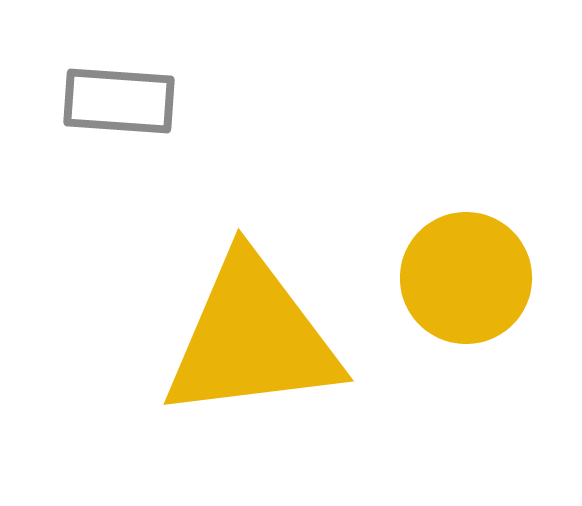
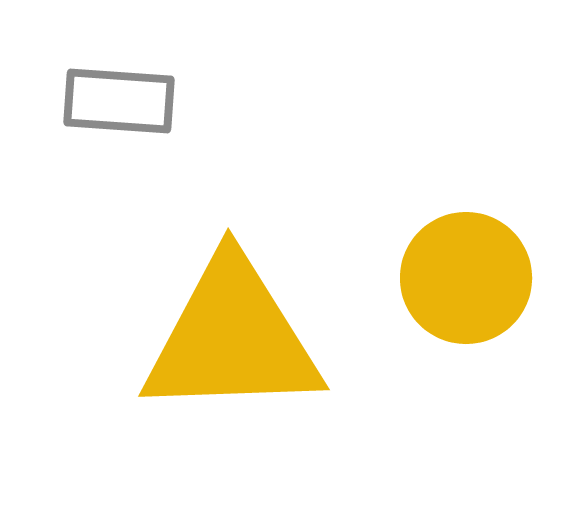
yellow triangle: moved 20 px left; rotated 5 degrees clockwise
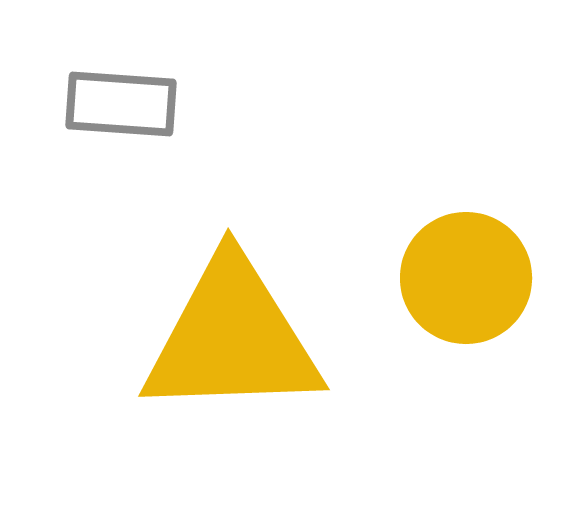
gray rectangle: moved 2 px right, 3 px down
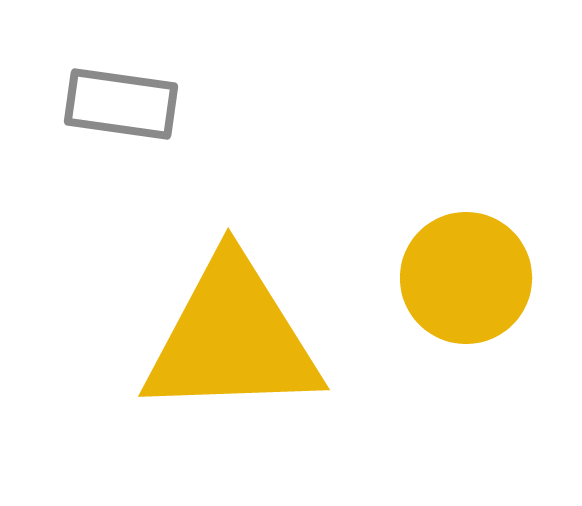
gray rectangle: rotated 4 degrees clockwise
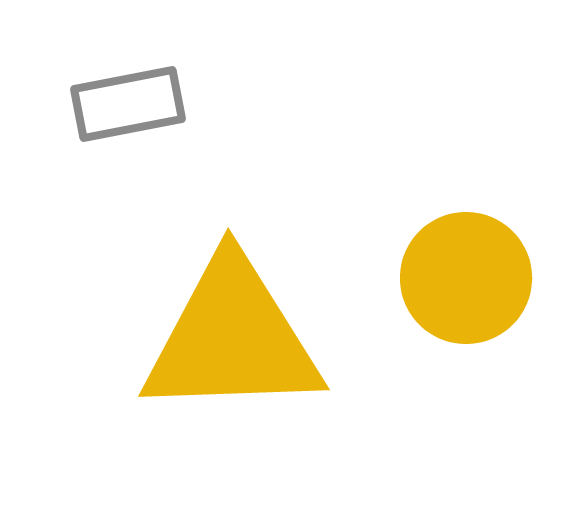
gray rectangle: moved 7 px right; rotated 19 degrees counterclockwise
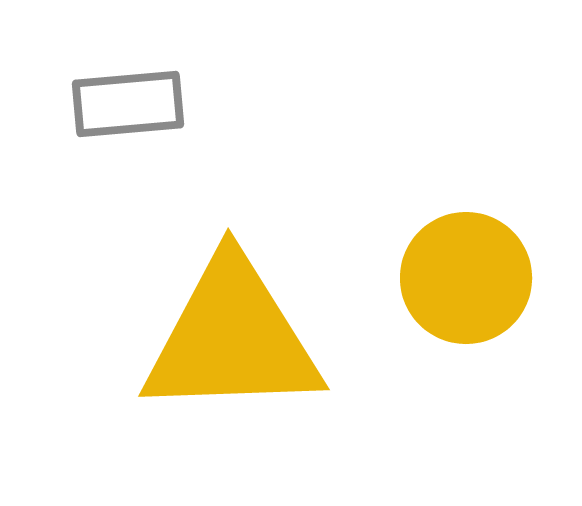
gray rectangle: rotated 6 degrees clockwise
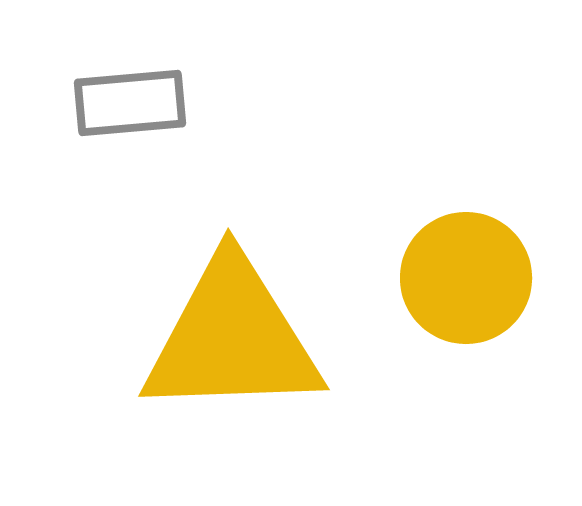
gray rectangle: moved 2 px right, 1 px up
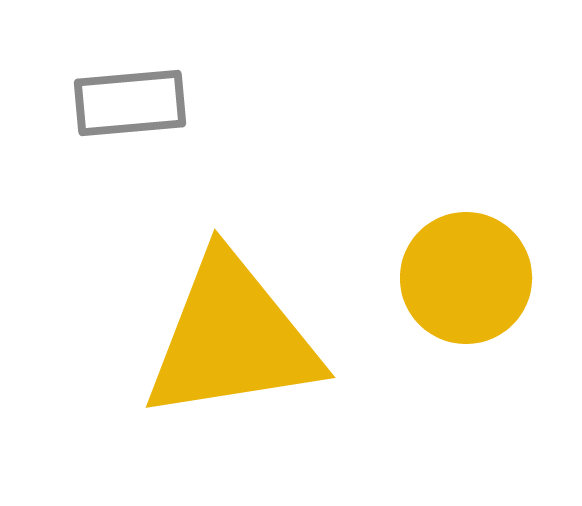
yellow triangle: rotated 7 degrees counterclockwise
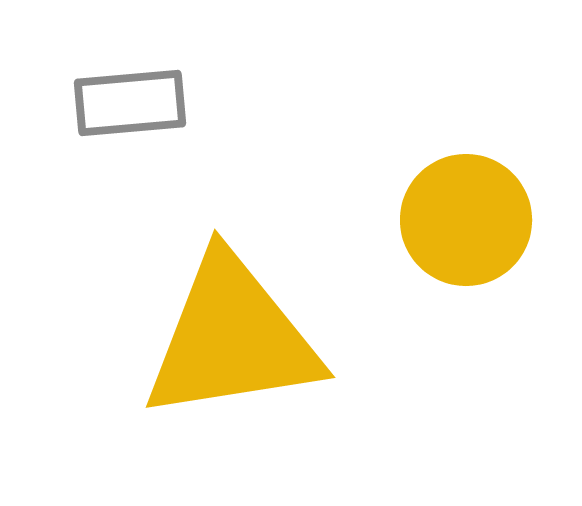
yellow circle: moved 58 px up
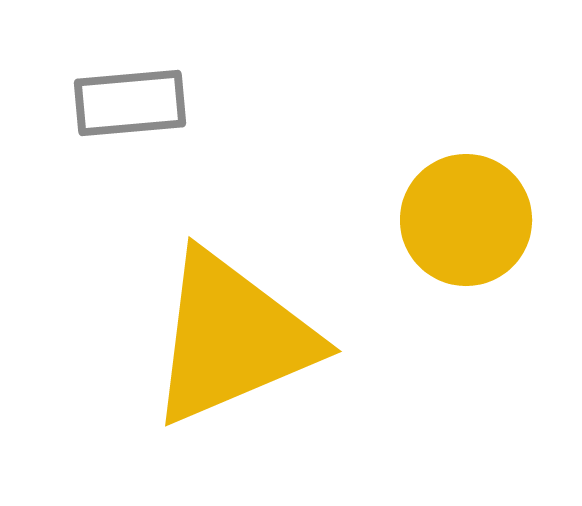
yellow triangle: rotated 14 degrees counterclockwise
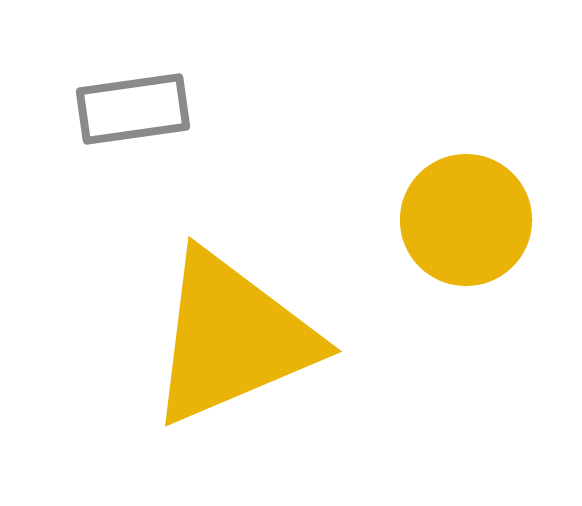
gray rectangle: moved 3 px right, 6 px down; rotated 3 degrees counterclockwise
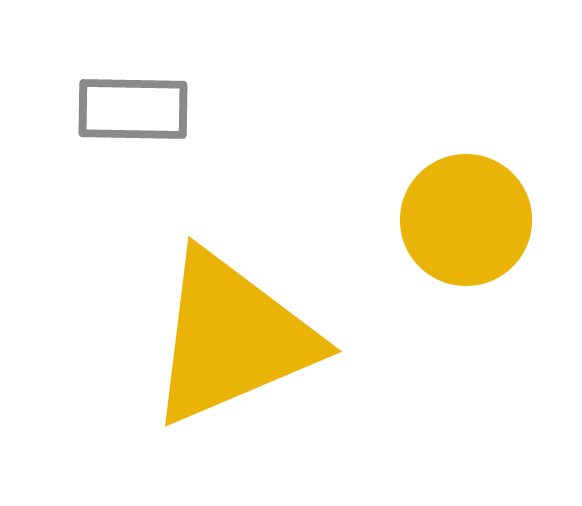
gray rectangle: rotated 9 degrees clockwise
